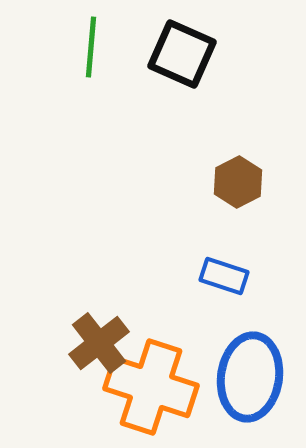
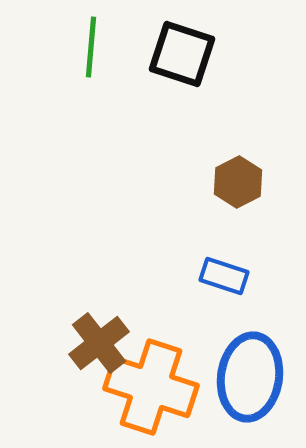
black square: rotated 6 degrees counterclockwise
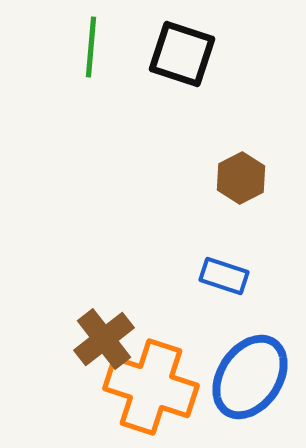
brown hexagon: moved 3 px right, 4 px up
brown cross: moved 5 px right, 4 px up
blue ellipse: rotated 26 degrees clockwise
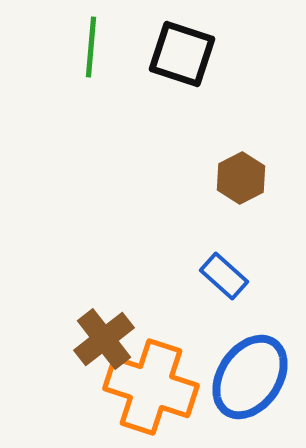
blue rectangle: rotated 24 degrees clockwise
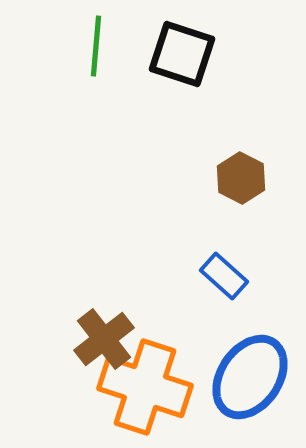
green line: moved 5 px right, 1 px up
brown hexagon: rotated 6 degrees counterclockwise
orange cross: moved 6 px left
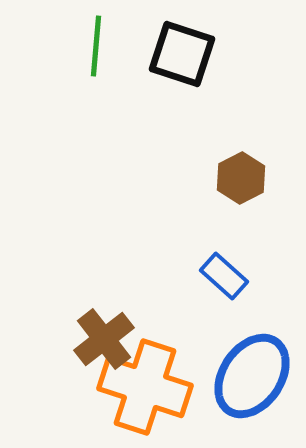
brown hexagon: rotated 6 degrees clockwise
blue ellipse: moved 2 px right, 1 px up
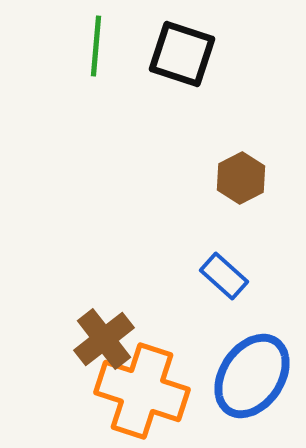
orange cross: moved 3 px left, 4 px down
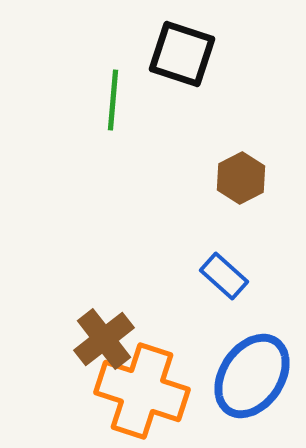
green line: moved 17 px right, 54 px down
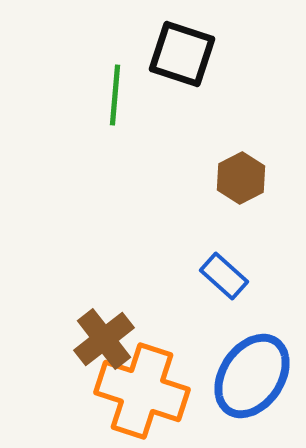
green line: moved 2 px right, 5 px up
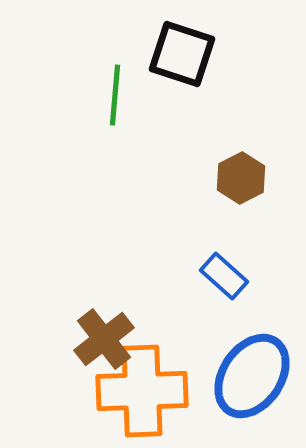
orange cross: rotated 20 degrees counterclockwise
